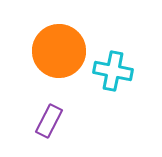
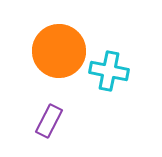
cyan cross: moved 4 px left
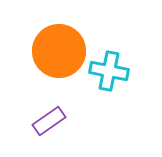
purple rectangle: rotated 28 degrees clockwise
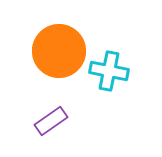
purple rectangle: moved 2 px right
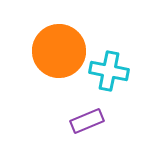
purple rectangle: moved 36 px right; rotated 12 degrees clockwise
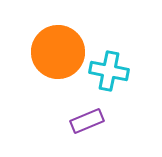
orange circle: moved 1 px left, 1 px down
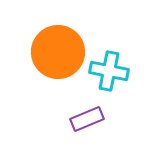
purple rectangle: moved 2 px up
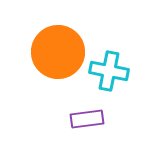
purple rectangle: rotated 16 degrees clockwise
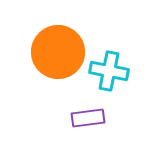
purple rectangle: moved 1 px right, 1 px up
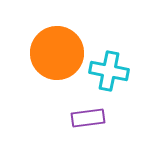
orange circle: moved 1 px left, 1 px down
